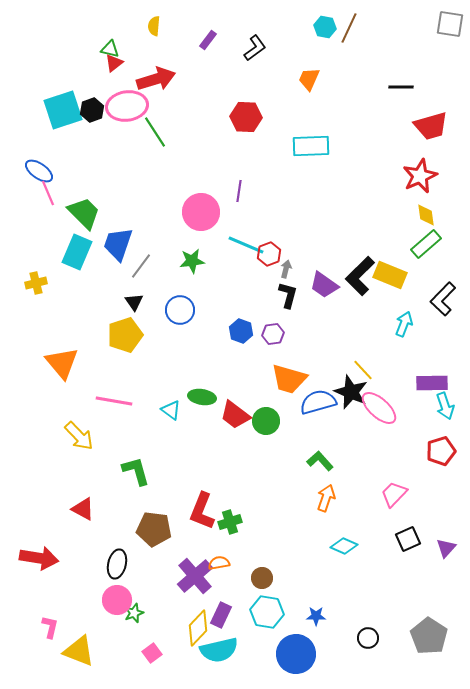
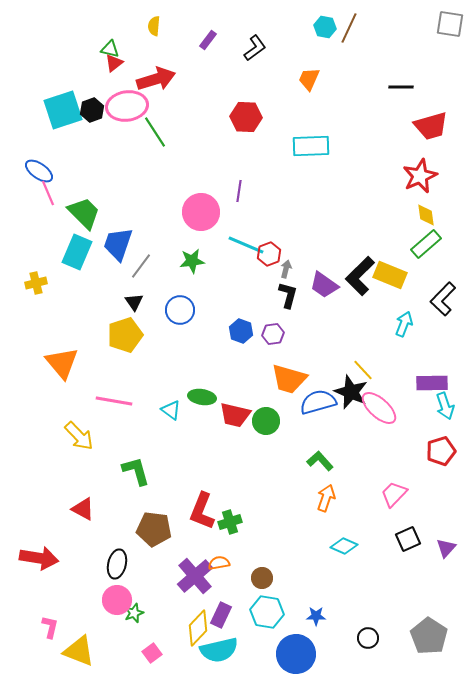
red trapezoid at (235, 415): rotated 24 degrees counterclockwise
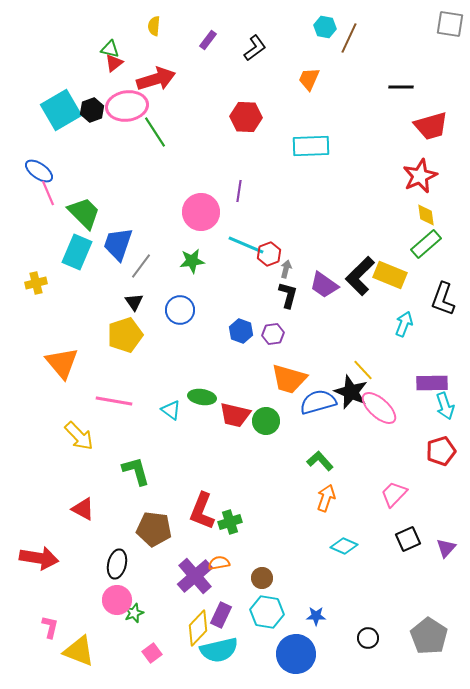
brown line at (349, 28): moved 10 px down
cyan square at (63, 110): moved 2 px left; rotated 12 degrees counterclockwise
black L-shape at (443, 299): rotated 24 degrees counterclockwise
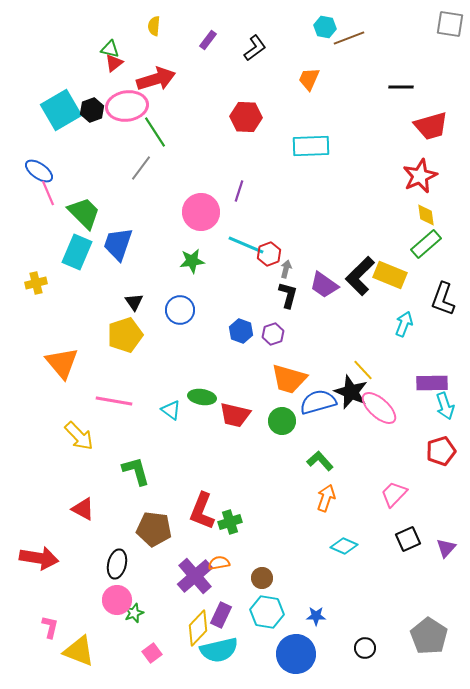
brown line at (349, 38): rotated 44 degrees clockwise
purple line at (239, 191): rotated 10 degrees clockwise
gray line at (141, 266): moved 98 px up
purple hexagon at (273, 334): rotated 10 degrees counterclockwise
green circle at (266, 421): moved 16 px right
black circle at (368, 638): moved 3 px left, 10 px down
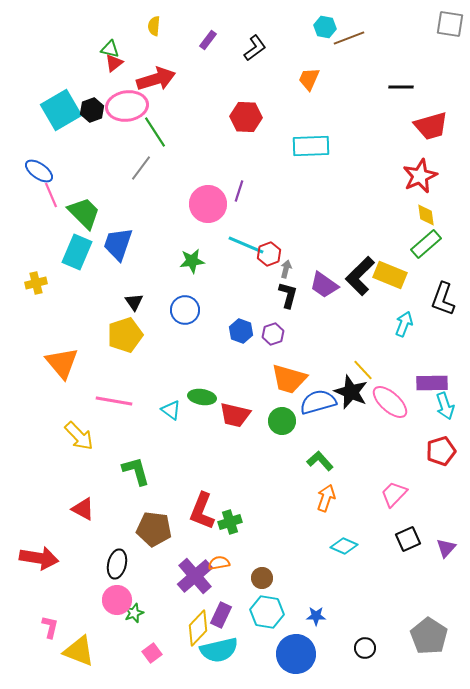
pink line at (48, 193): moved 3 px right, 2 px down
pink circle at (201, 212): moved 7 px right, 8 px up
blue circle at (180, 310): moved 5 px right
pink ellipse at (379, 408): moved 11 px right, 6 px up
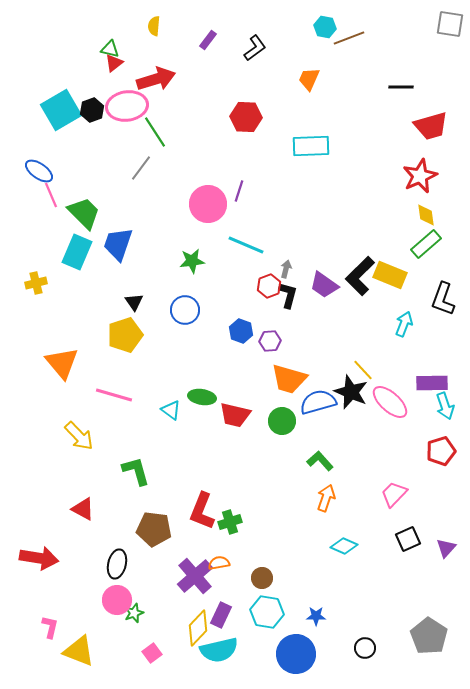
red hexagon at (269, 254): moved 32 px down
purple hexagon at (273, 334): moved 3 px left, 7 px down; rotated 15 degrees clockwise
pink line at (114, 401): moved 6 px up; rotated 6 degrees clockwise
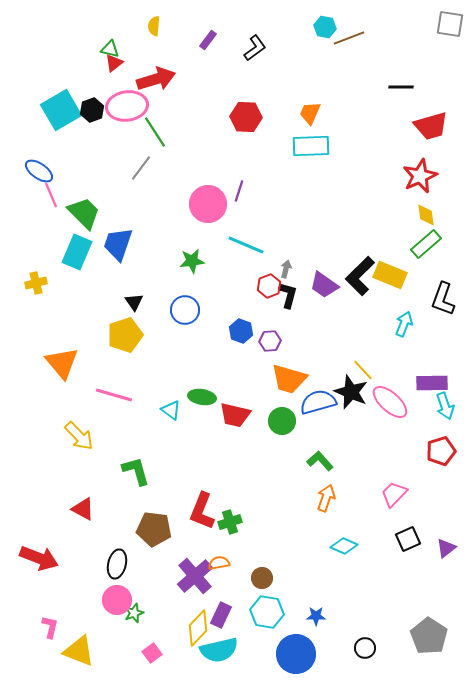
orange trapezoid at (309, 79): moved 1 px right, 34 px down
purple triangle at (446, 548): rotated 10 degrees clockwise
red arrow at (39, 558): rotated 12 degrees clockwise
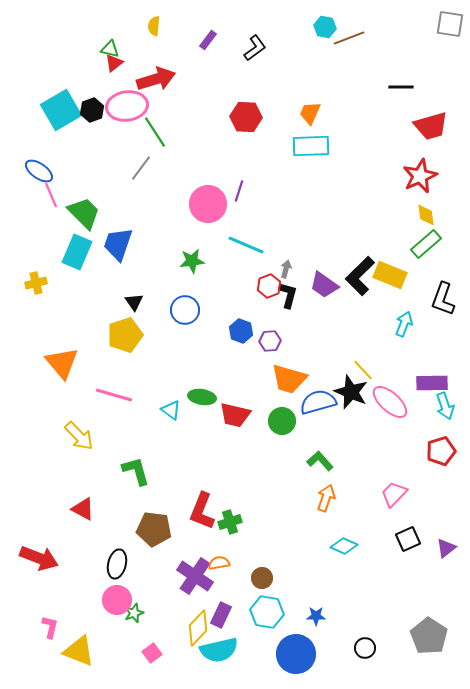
purple cross at (195, 576): rotated 15 degrees counterclockwise
